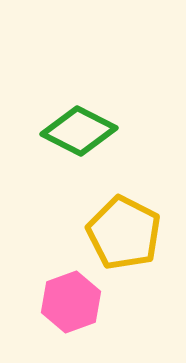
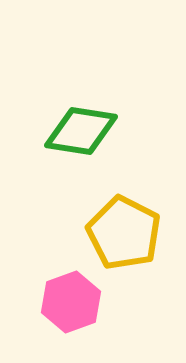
green diamond: moved 2 px right; rotated 18 degrees counterclockwise
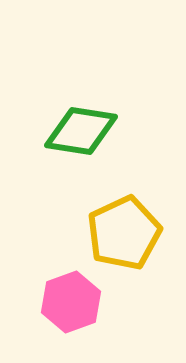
yellow pentagon: rotated 20 degrees clockwise
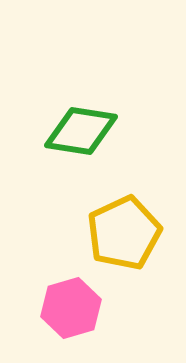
pink hexagon: moved 6 px down; rotated 4 degrees clockwise
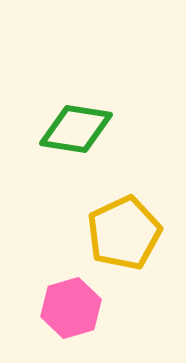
green diamond: moved 5 px left, 2 px up
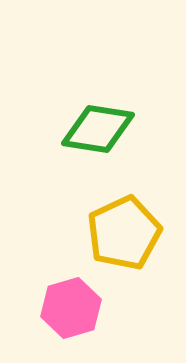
green diamond: moved 22 px right
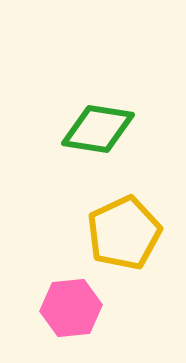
pink hexagon: rotated 10 degrees clockwise
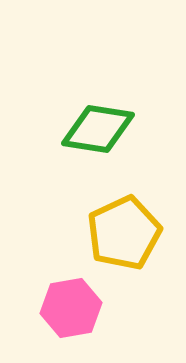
pink hexagon: rotated 4 degrees counterclockwise
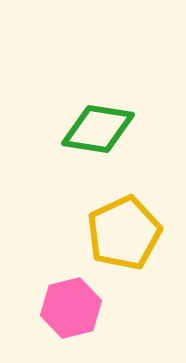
pink hexagon: rotated 4 degrees counterclockwise
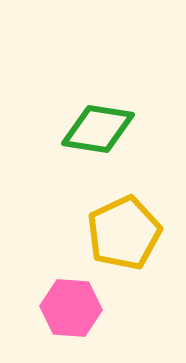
pink hexagon: rotated 18 degrees clockwise
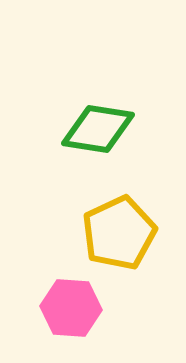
yellow pentagon: moved 5 px left
